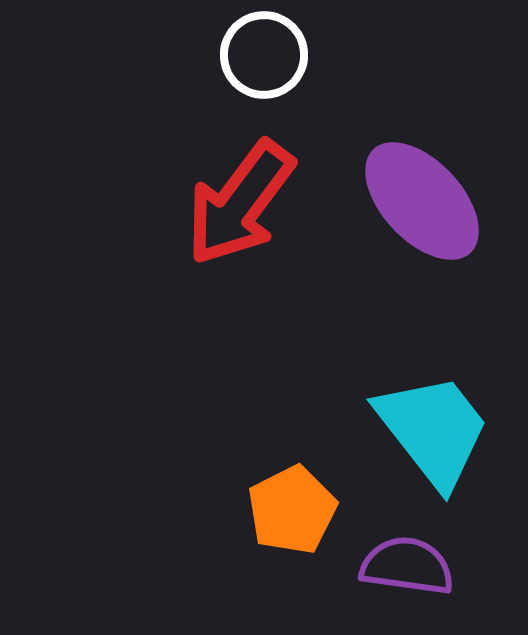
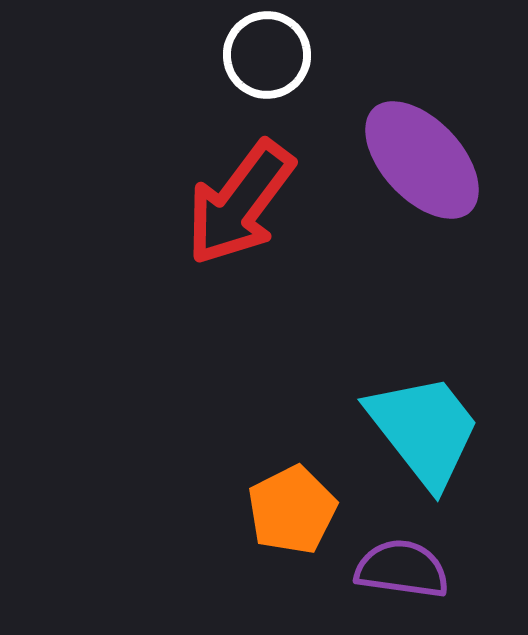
white circle: moved 3 px right
purple ellipse: moved 41 px up
cyan trapezoid: moved 9 px left
purple semicircle: moved 5 px left, 3 px down
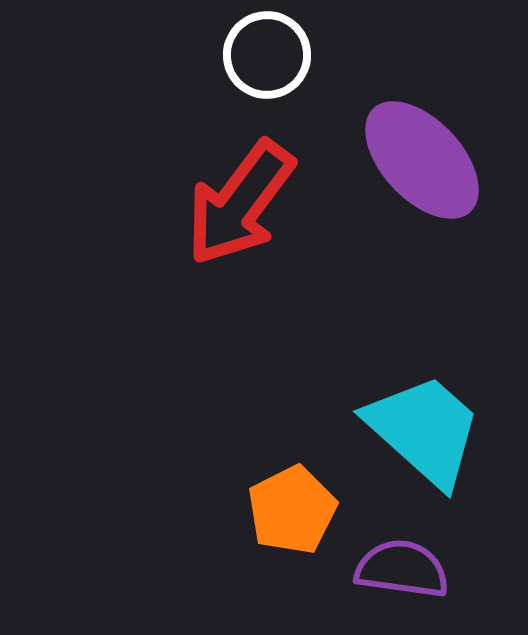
cyan trapezoid: rotated 10 degrees counterclockwise
